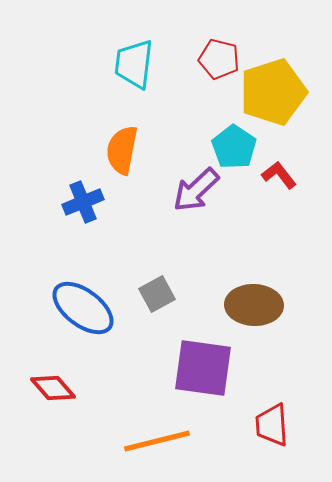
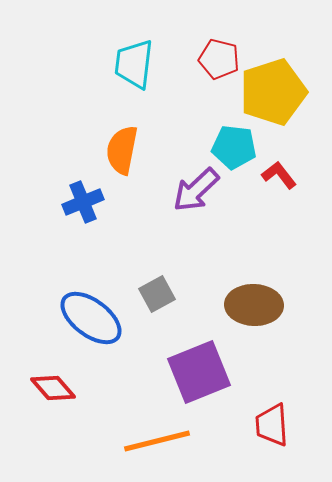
cyan pentagon: rotated 27 degrees counterclockwise
blue ellipse: moved 8 px right, 10 px down
purple square: moved 4 px left, 4 px down; rotated 30 degrees counterclockwise
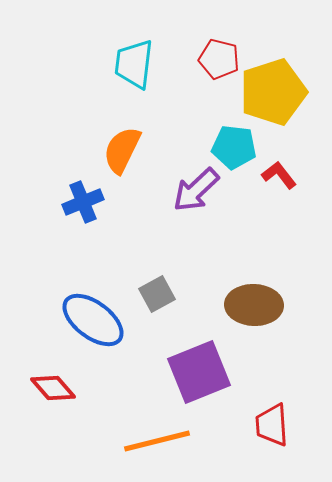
orange semicircle: rotated 15 degrees clockwise
blue ellipse: moved 2 px right, 2 px down
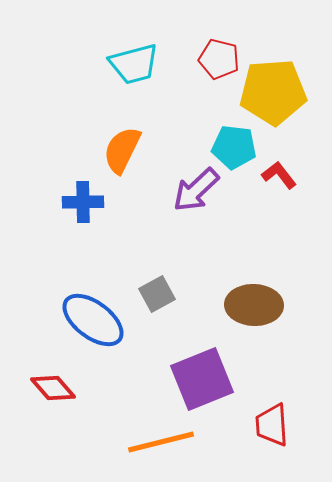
cyan trapezoid: rotated 112 degrees counterclockwise
yellow pentagon: rotated 14 degrees clockwise
blue cross: rotated 21 degrees clockwise
purple square: moved 3 px right, 7 px down
orange line: moved 4 px right, 1 px down
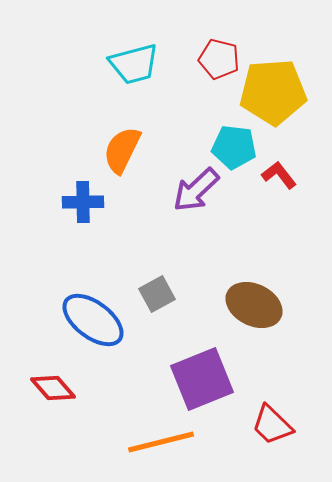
brown ellipse: rotated 24 degrees clockwise
red trapezoid: rotated 42 degrees counterclockwise
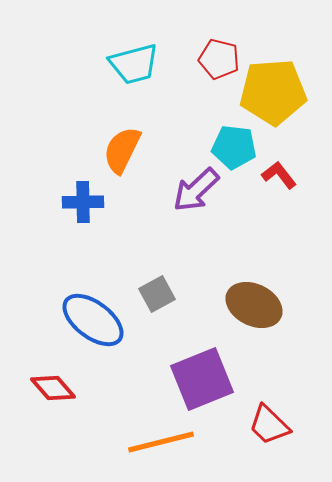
red trapezoid: moved 3 px left
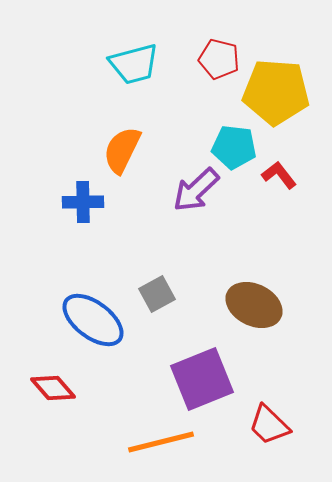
yellow pentagon: moved 3 px right; rotated 8 degrees clockwise
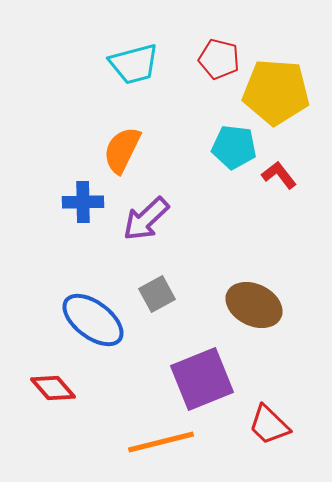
purple arrow: moved 50 px left, 29 px down
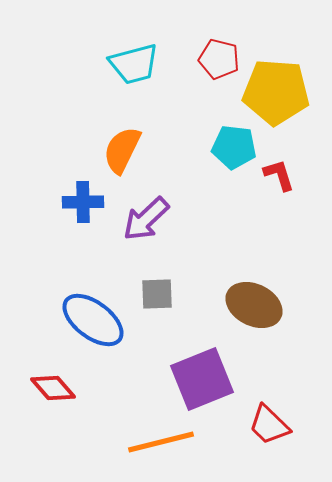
red L-shape: rotated 21 degrees clockwise
gray square: rotated 27 degrees clockwise
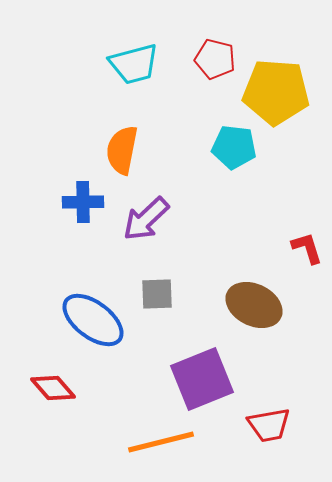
red pentagon: moved 4 px left
orange semicircle: rotated 15 degrees counterclockwise
red L-shape: moved 28 px right, 73 px down
red trapezoid: rotated 54 degrees counterclockwise
